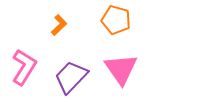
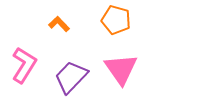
orange L-shape: moved 1 px up; rotated 90 degrees counterclockwise
pink L-shape: moved 2 px up
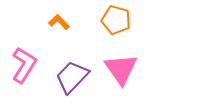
orange L-shape: moved 2 px up
purple trapezoid: moved 1 px right
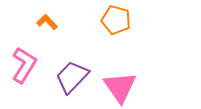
orange L-shape: moved 12 px left
pink triangle: moved 1 px left, 18 px down
